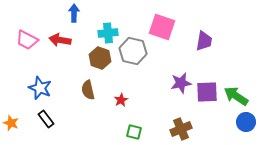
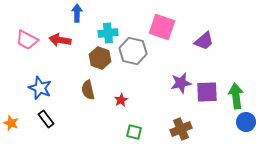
blue arrow: moved 3 px right
purple trapezoid: rotated 40 degrees clockwise
green arrow: rotated 50 degrees clockwise
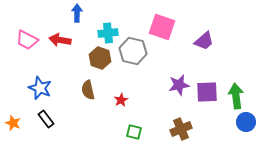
purple star: moved 2 px left, 2 px down
orange star: moved 2 px right
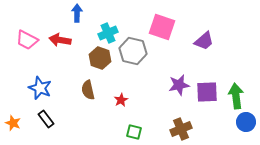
cyan cross: rotated 18 degrees counterclockwise
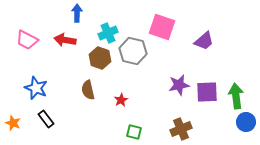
red arrow: moved 5 px right
blue star: moved 4 px left
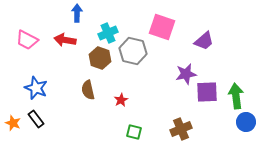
purple star: moved 7 px right, 11 px up
black rectangle: moved 10 px left
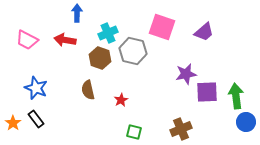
purple trapezoid: moved 9 px up
orange star: rotated 14 degrees clockwise
